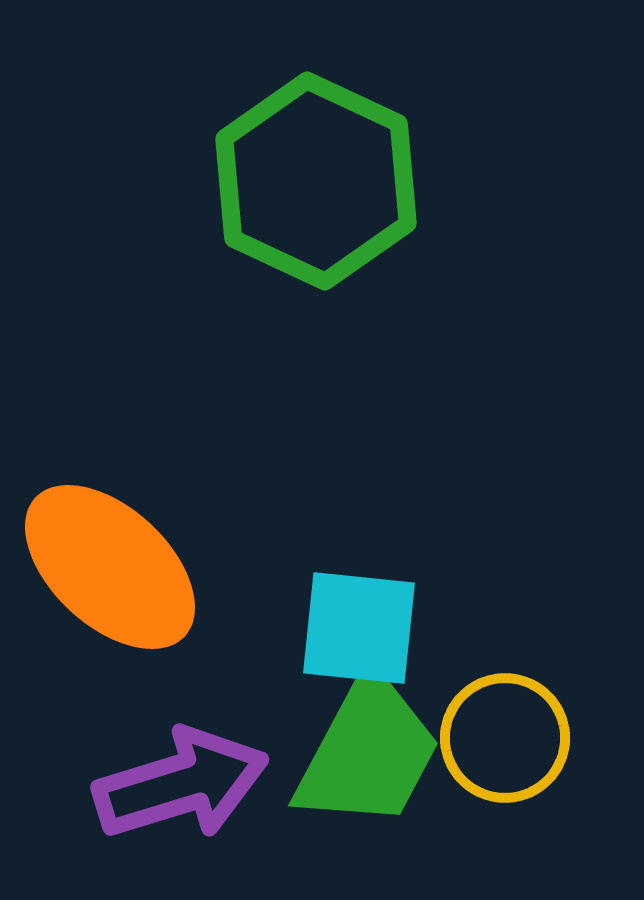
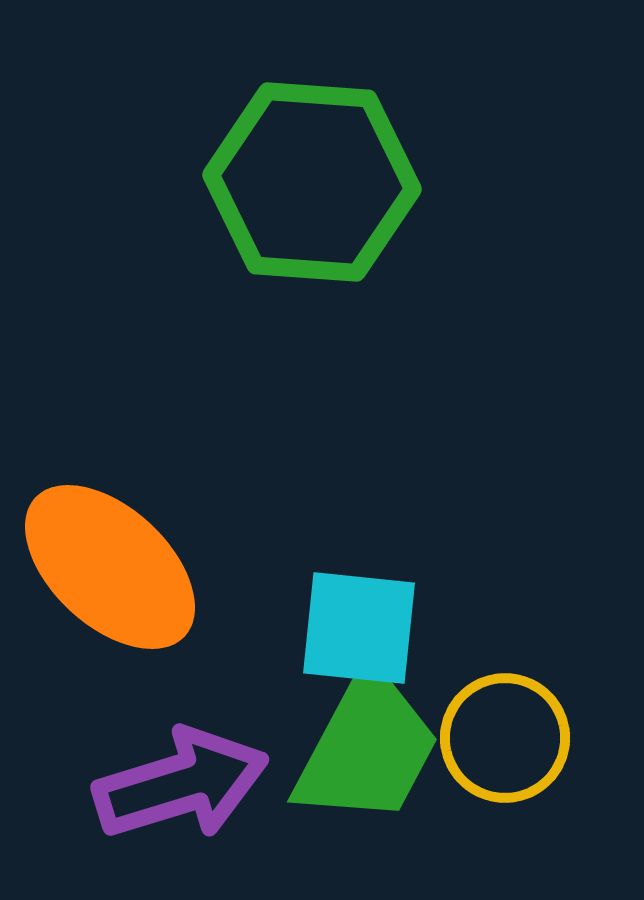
green hexagon: moved 4 px left, 1 px down; rotated 21 degrees counterclockwise
green trapezoid: moved 1 px left, 4 px up
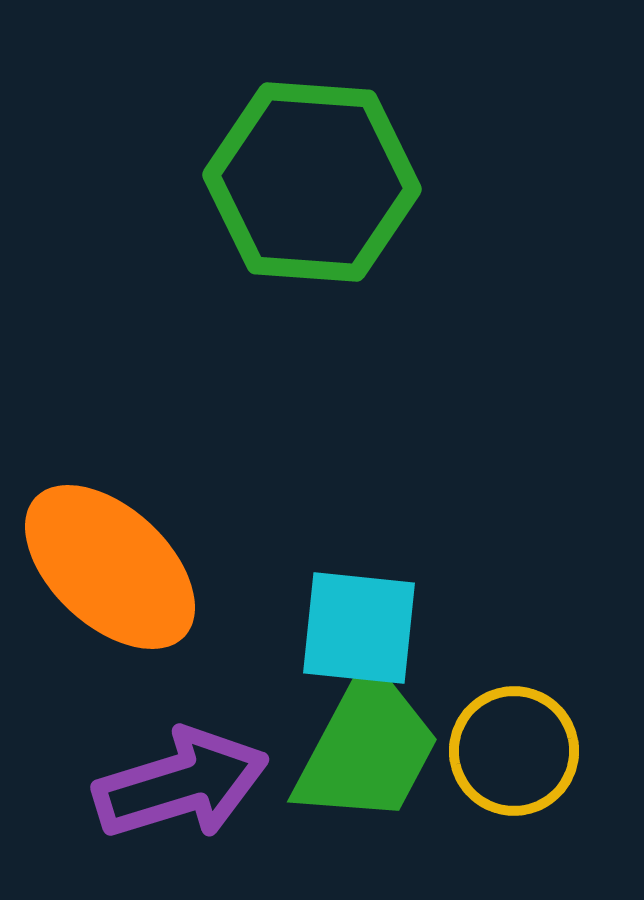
yellow circle: moved 9 px right, 13 px down
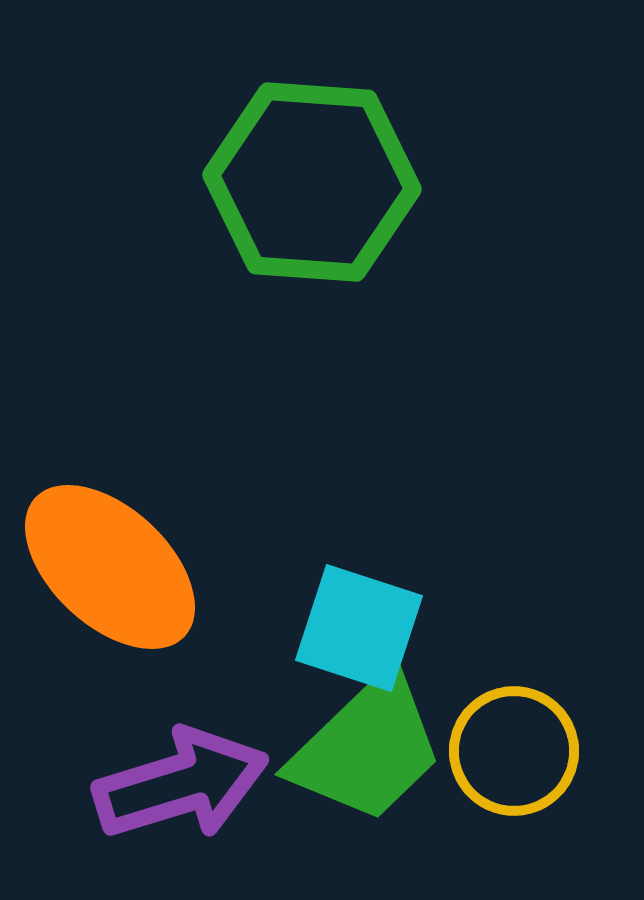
cyan square: rotated 12 degrees clockwise
green trapezoid: rotated 18 degrees clockwise
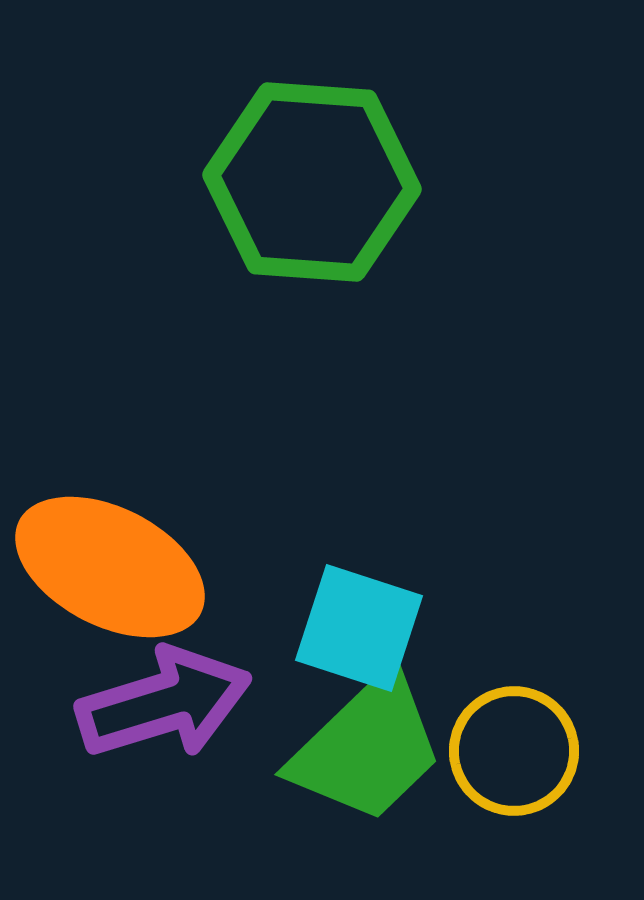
orange ellipse: rotated 16 degrees counterclockwise
purple arrow: moved 17 px left, 81 px up
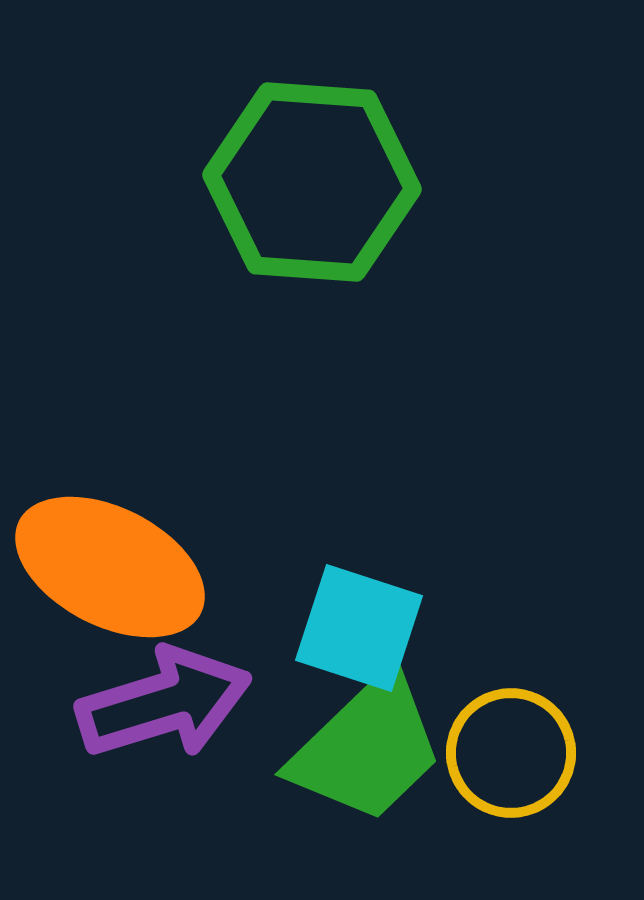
yellow circle: moved 3 px left, 2 px down
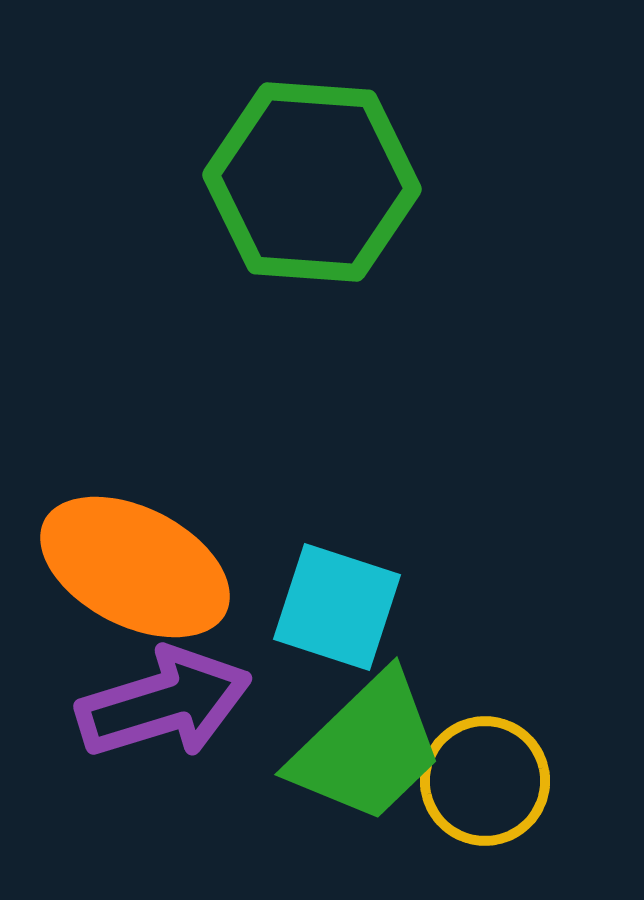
orange ellipse: moved 25 px right
cyan square: moved 22 px left, 21 px up
yellow circle: moved 26 px left, 28 px down
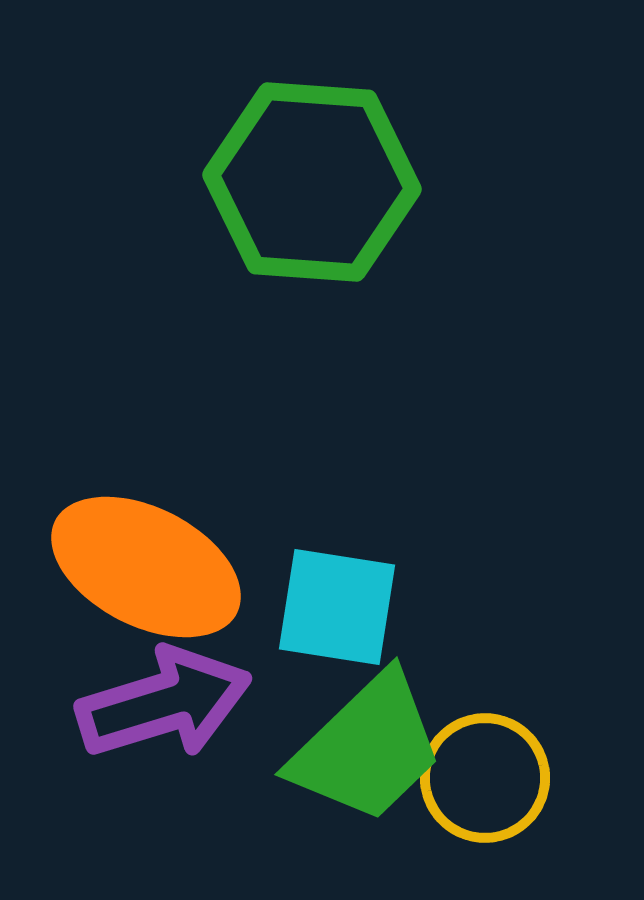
orange ellipse: moved 11 px right
cyan square: rotated 9 degrees counterclockwise
yellow circle: moved 3 px up
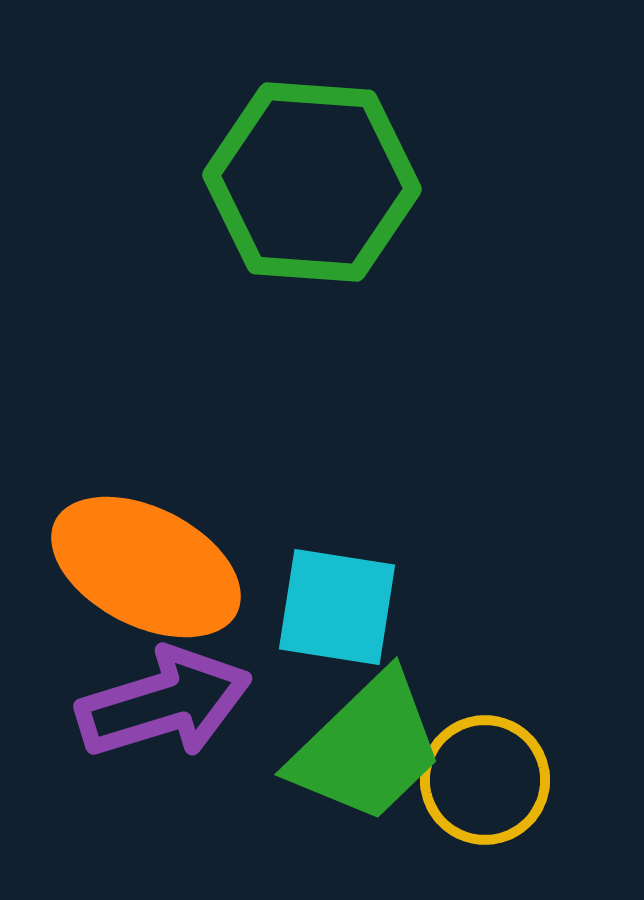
yellow circle: moved 2 px down
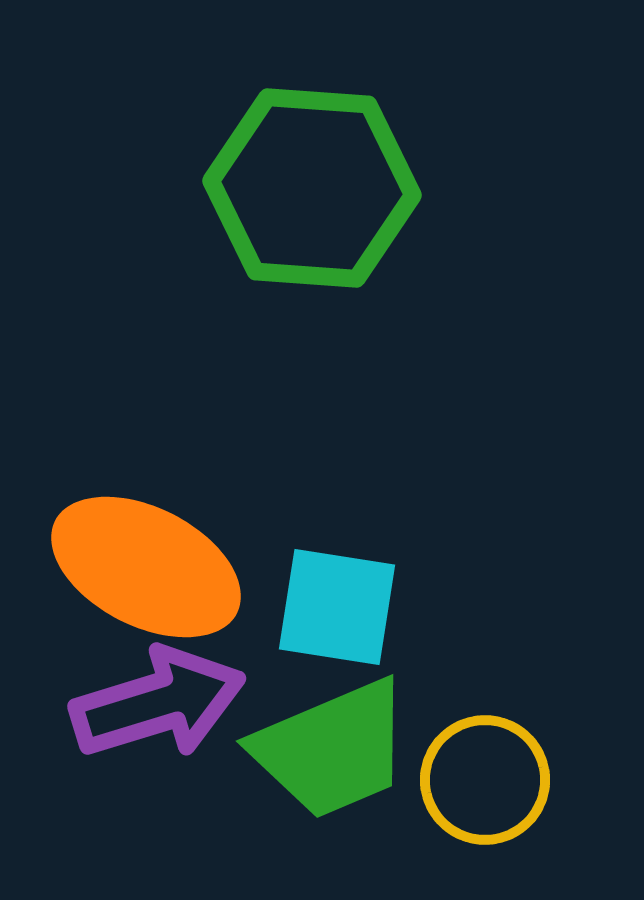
green hexagon: moved 6 px down
purple arrow: moved 6 px left
green trapezoid: moved 35 px left, 1 px down; rotated 21 degrees clockwise
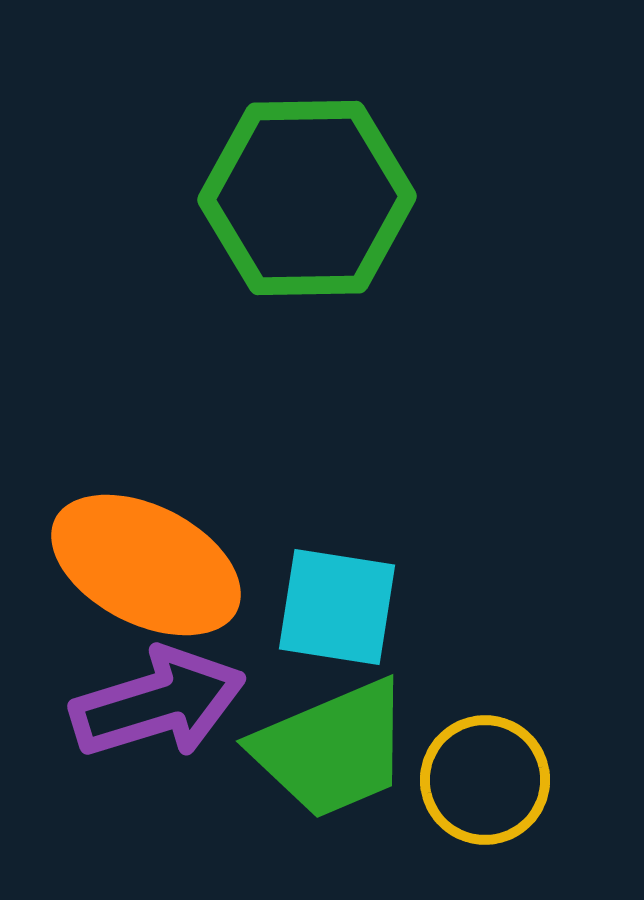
green hexagon: moved 5 px left, 10 px down; rotated 5 degrees counterclockwise
orange ellipse: moved 2 px up
